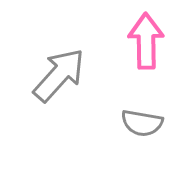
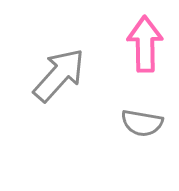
pink arrow: moved 1 px left, 3 px down
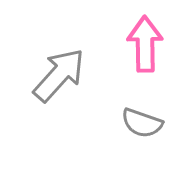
gray semicircle: rotated 9 degrees clockwise
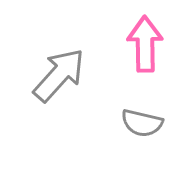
gray semicircle: rotated 6 degrees counterclockwise
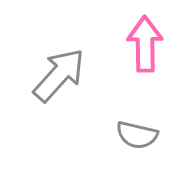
gray semicircle: moved 5 px left, 12 px down
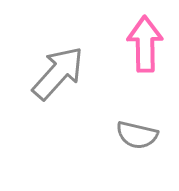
gray arrow: moved 1 px left, 2 px up
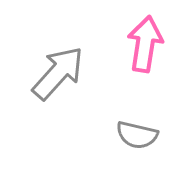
pink arrow: rotated 10 degrees clockwise
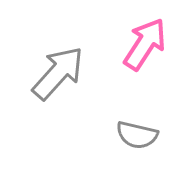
pink arrow: rotated 24 degrees clockwise
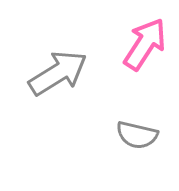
gray arrow: rotated 16 degrees clockwise
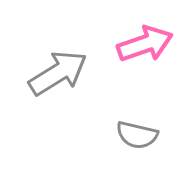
pink arrow: rotated 38 degrees clockwise
